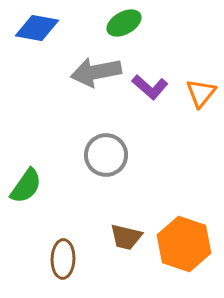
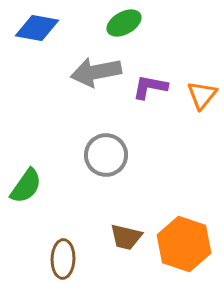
purple L-shape: rotated 150 degrees clockwise
orange triangle: moved 1 px right, 2 px down
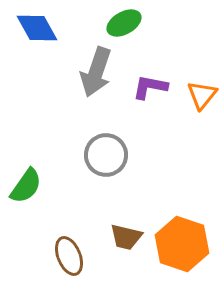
blue diamond: rotated 51 degrees clockwise
gray arrow: rotated 60 degrees counterclockwise
orange hexagon: moved 2 px left
brown ellipse: moved 6 px right, 3 px up; rotated 24 degrees counterclockwise
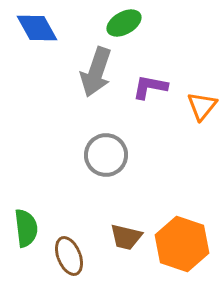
orange triangle: moved 11 px down
green semicircle: moved 42 px down; rotated 42 degrees counterclockwise
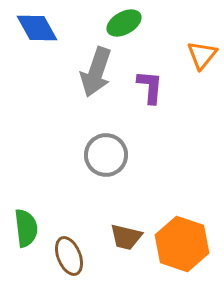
purple L-shape: rotated 84 degrees clockwise
orange triangle: moved 51 px up
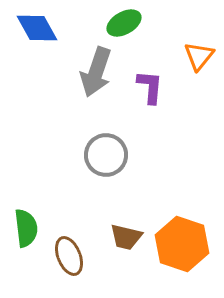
orange triangle: moved 3 px left, 1 px down
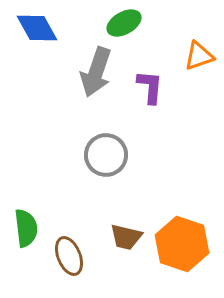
orange triangle: rotated 32 degrees clockwise
